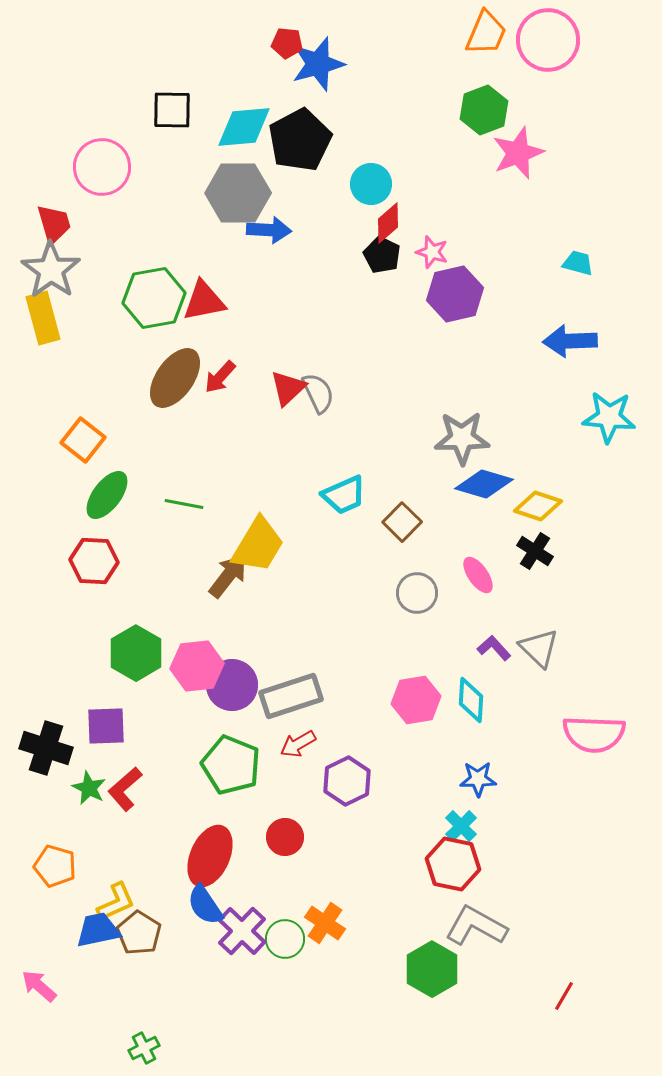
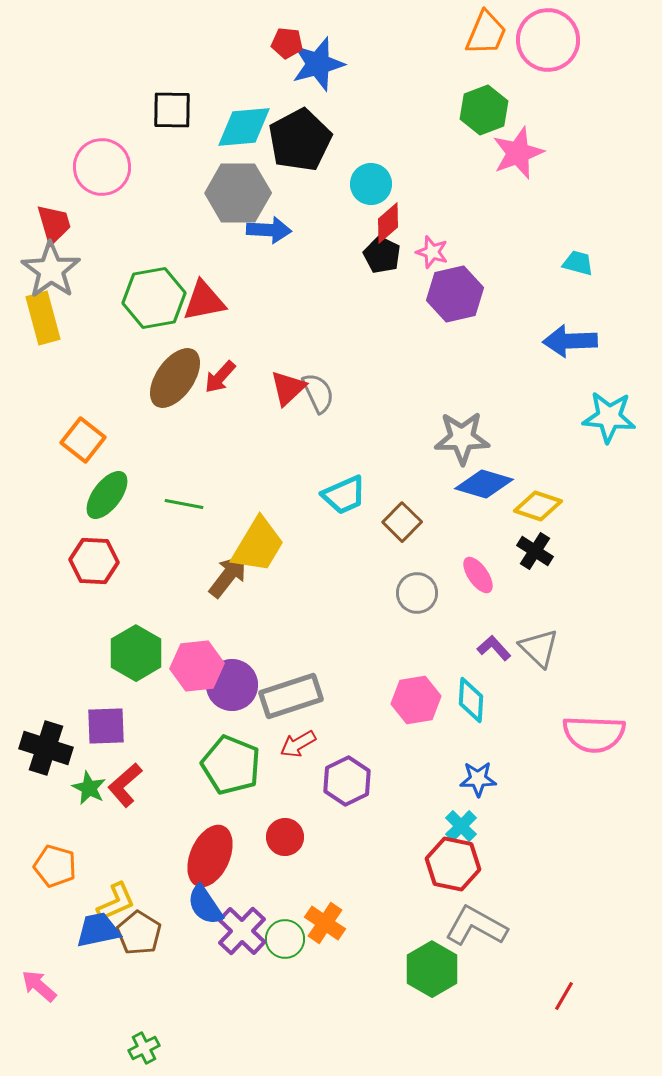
red L-shape at (125, 789): moved 4 px up
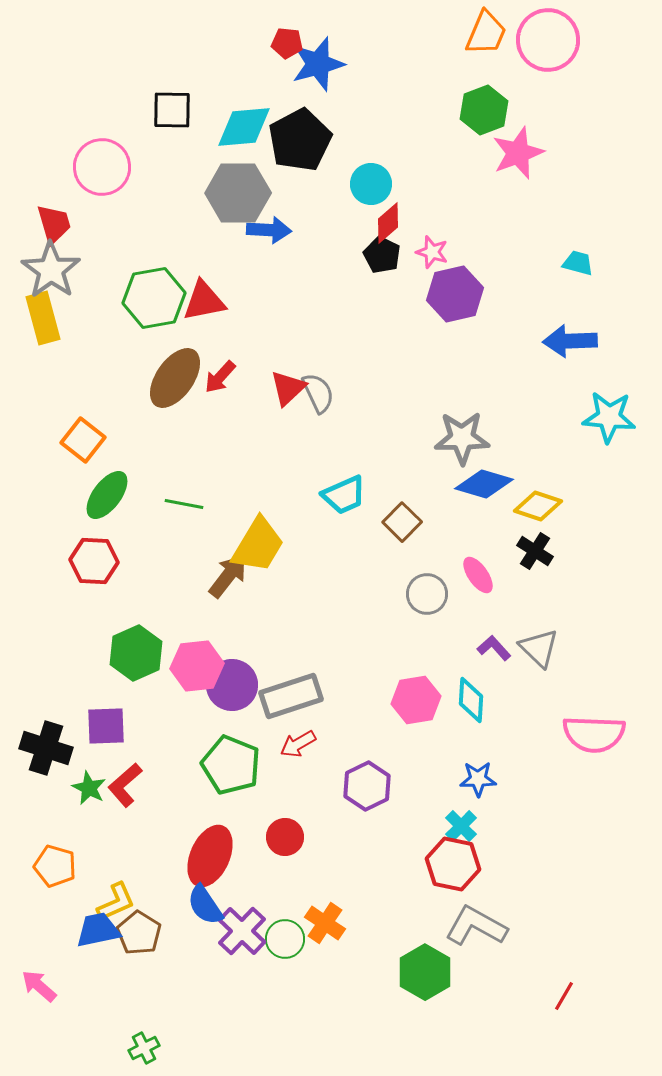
gray circle at (417, 593): moved 10 px right, 1 px down
green hexagon at (136, 653): rotated 6 degrees clockwise
purple hexagon at (347, 781): moved 20 px right, 5 px down
green hexagon at (432, 969): moved 7 px left, 3 px down
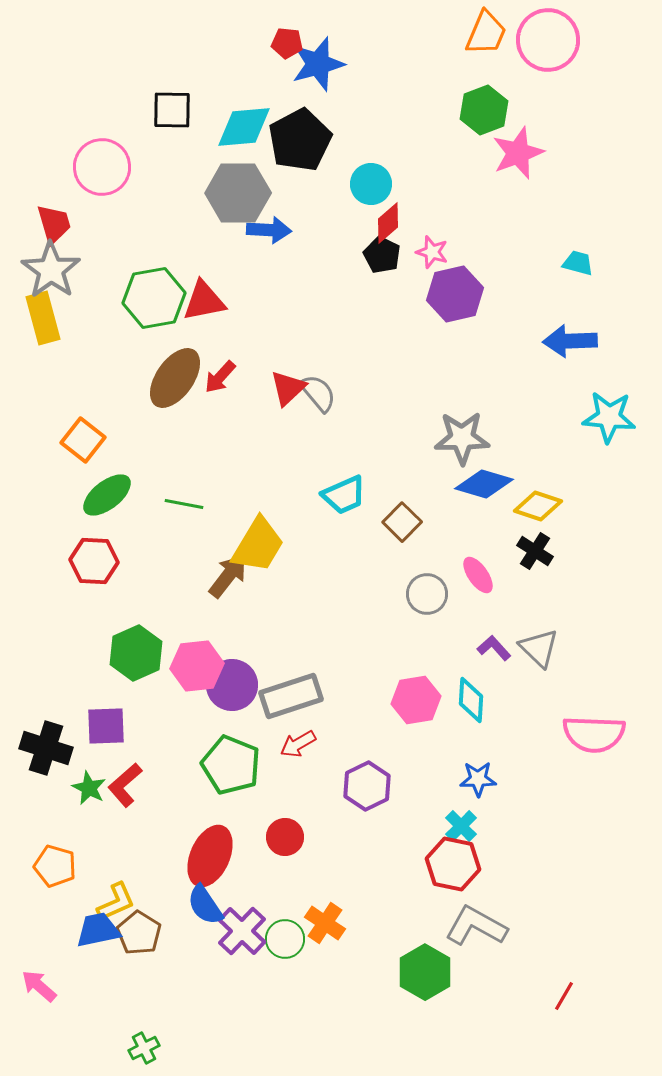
gray semicircle at (318, 393): rotated 15 degrees counterclockwise
green ellipse at (107, 495): rotated 15 degrees clockwise
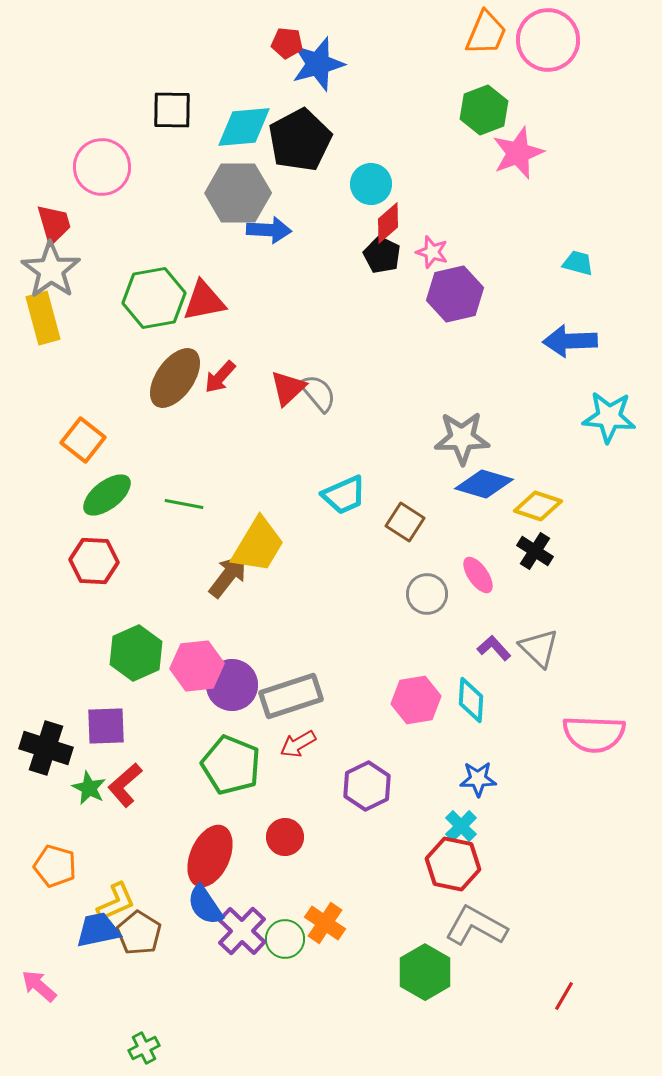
brown square at (402, 522): moved 3 px right; rotated 12 degrees counterclockwise
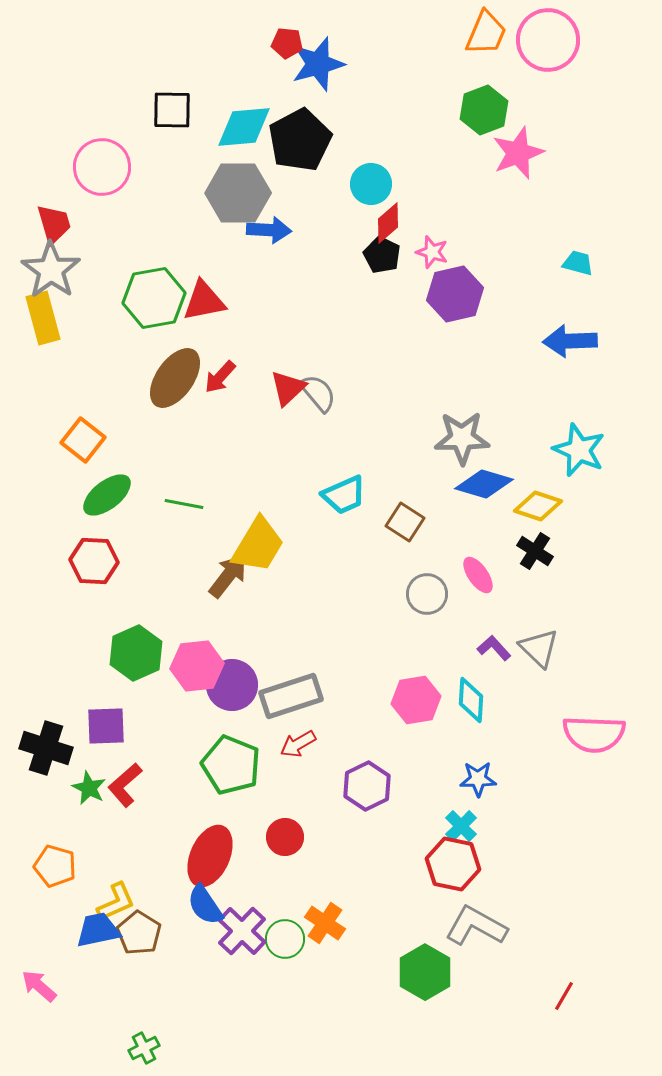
cyan star at (609, 417): moved 30 px left, 33 px down; rotated 18 degrees clockwise
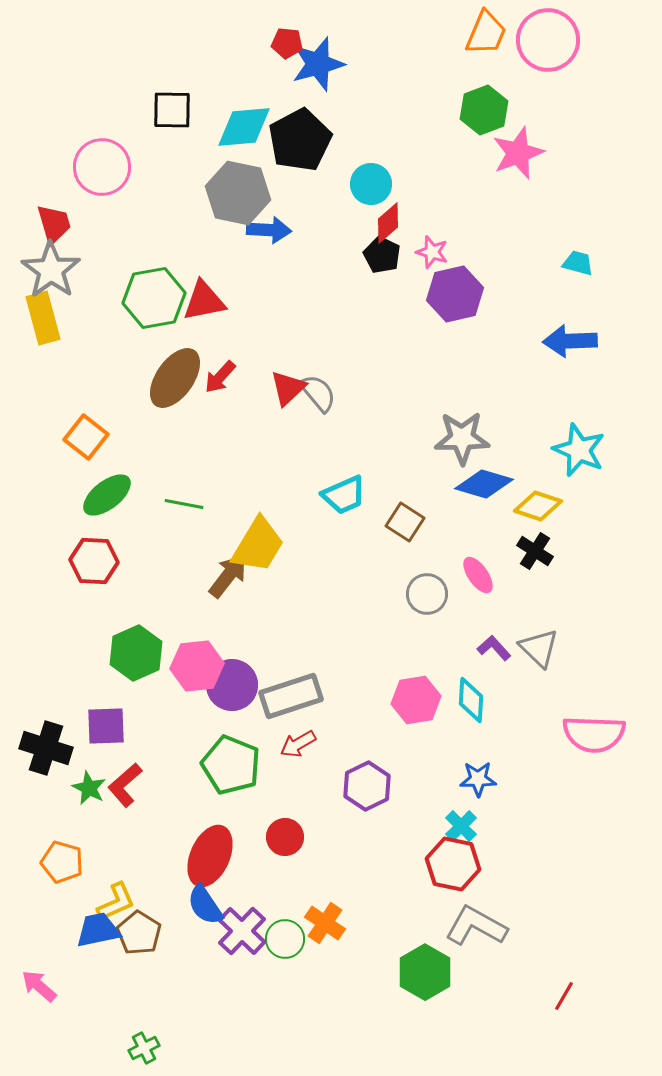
gray hexagon at (238, 193): rotated 12 degrees clockwise
orange square at (83, 440): moved 3 px right, 3 px up
orange pentagon at (55, 866): moved 7 px right, 4 px up
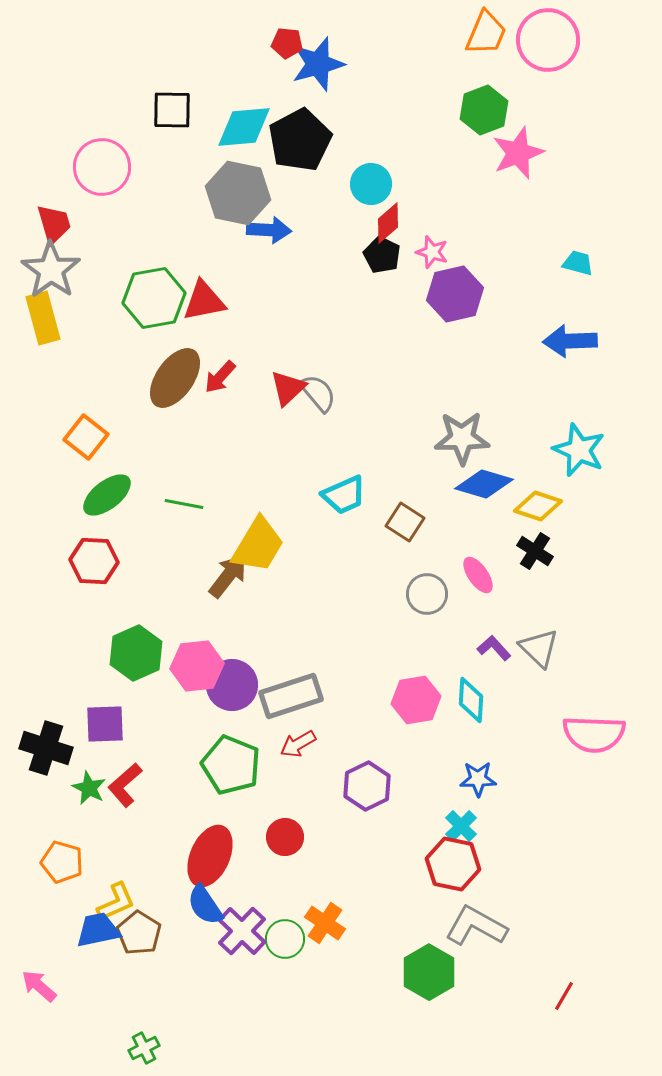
purple square at (106, 726): moved 1 px left, 2 px up
green hexagon at (425, 972): moved 4 px right
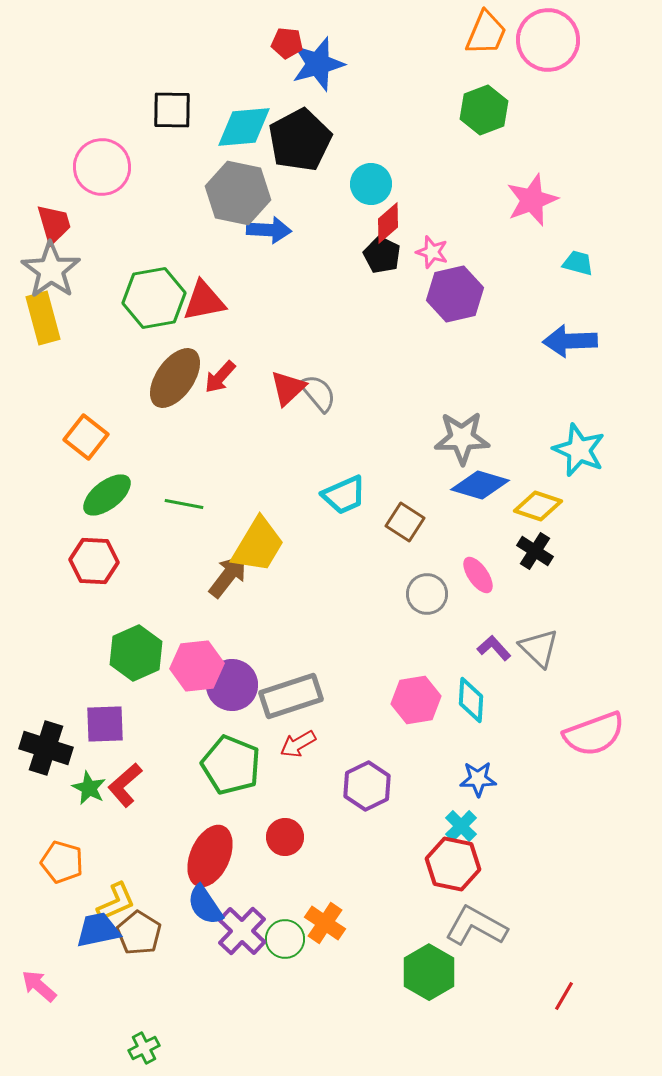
pink star at (518, 153): moved 14 px right, 47 px down
blue diamond at (484, 484): moved 4 px left, 1 px down
pink semicircle at (594, 734): rotated 22 degrees counterclockwise
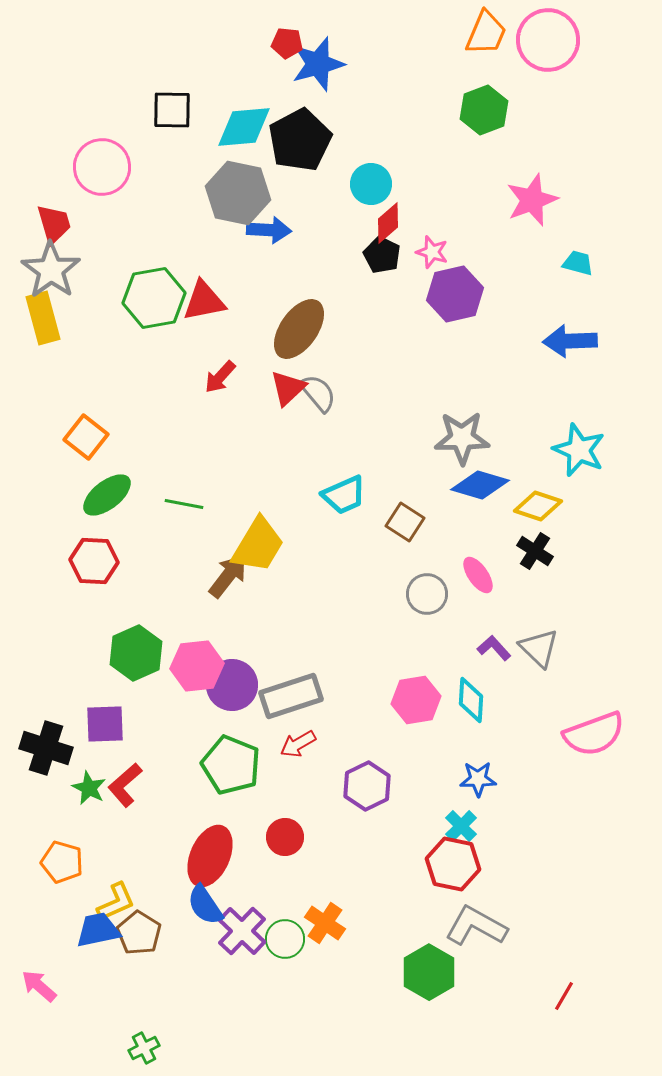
brown ellipse at (175, 378): moved 124 px right, 49 px up
